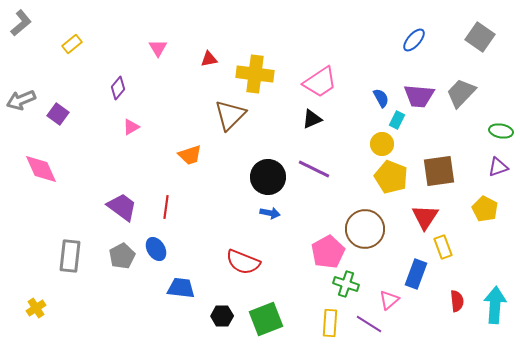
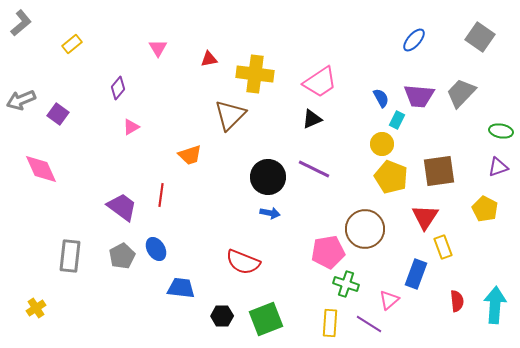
red line at (166, 207): moved 5 px left, 12 px up
pink pentagon at (328, 252): rotated 20 degrees clockwise
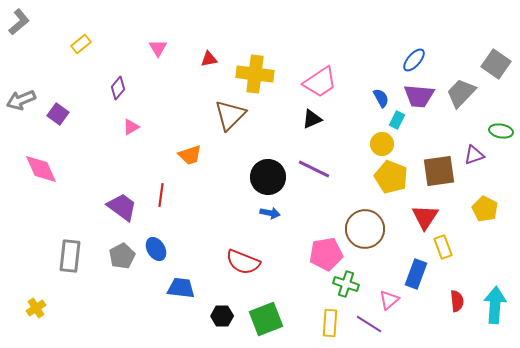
gray L-shape at (21, 23): moved 2 px left, 1 px up
gray square at (480, 37): moved 16 px right, 27 px down
blue ellipse at (414, 40): moved 20 px down
yellow rectangle at (72, 44): moved 9 px right
purple triangle at (498, 167): moved 24 px left, 12 px up
pink pentagon at (328, 252): moved 2 px left, 2 px down
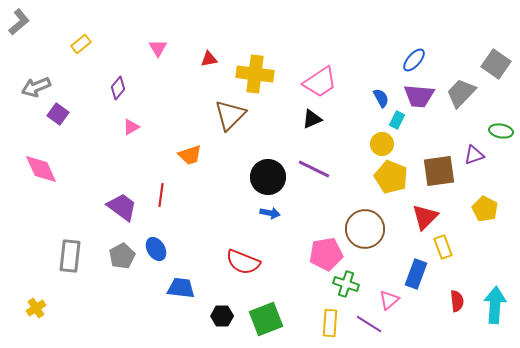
gray arrow at (21, 100): moved 15 px right, 13 px up
red triangle at (425, 217): rotated 12 degrees clockwise
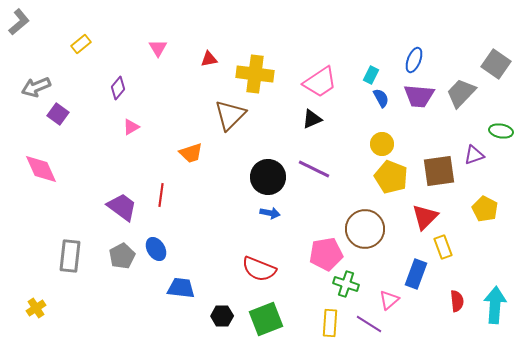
blue ellipse at (414, 60): rotated 20 degrees counterclockwise
cyan rectangle at (397, 120): moved 26 px left, 45 px up
orange trapezoid at (190, 155): moved 1 px right, 2 px up
red semicircle at (243, 262): moved 16 px right, 7 px down
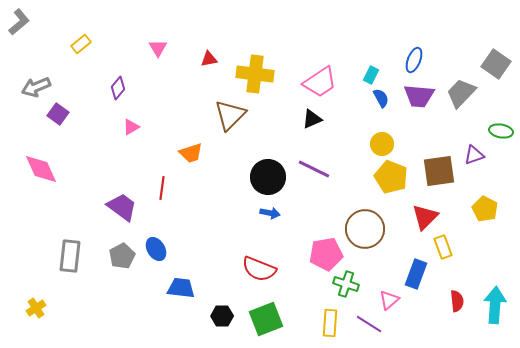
red line at (161, 195): moved 1 px right, 7 px up
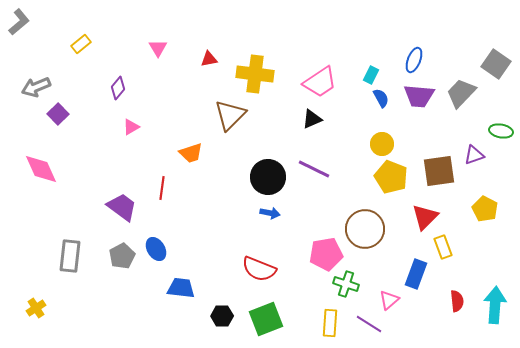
purple square at (58, 114): rotated 10 degrees clockwise
